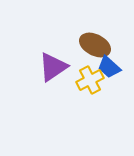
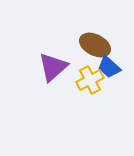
purple triangle: rotated 8 degrees counterclockwise
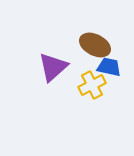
blue trapezoid: rotated 150 degrees clockwise
yellow cross: moved 2 px right, 5 px down
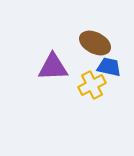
brown ellipse: moved 2 px up
purple triangle: rotated 40 degrees clockwise
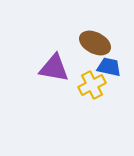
purple triangle: moved 1 px right, 1 px down; rotated 12 degrees clockwise
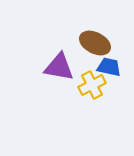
purple triangle: moved 5 px right, 1 px up
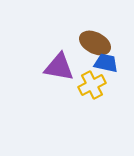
blue trapezoid: moved 3 px left, 4 px up
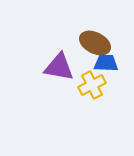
blue trapezoid: rotated 10 degrees counterclockwise
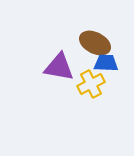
yellow cross: moved 1 px left, 1 px up
